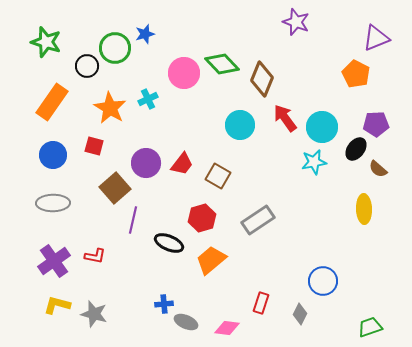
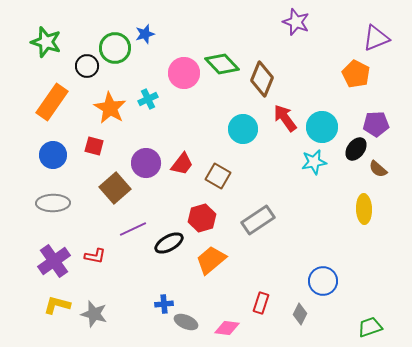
cyan circle at (240, 125): moved 3 px right, 4 px down
purple line at (133, 220): moved 9 px down; rotated 52 degrees clockwise
black ellipse at (169, 243): rotated 52 degrees counterclockwise
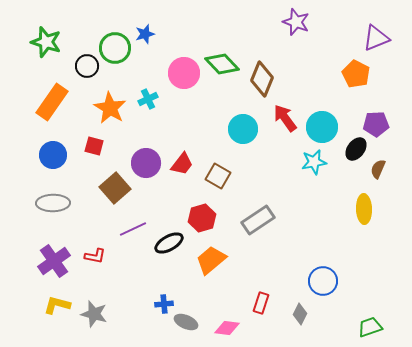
brown semicircle at (378, 169): rotated 72 degrees clockwise
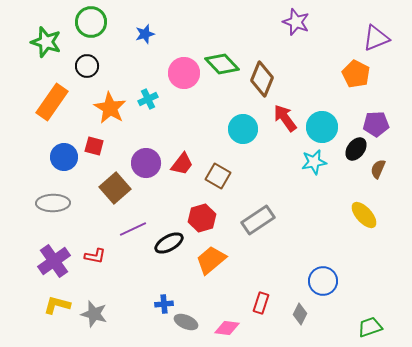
green circle at (115, 48): moved 24 px left, 26 px up
blue circle at (53, 155): moved 11 px right, 2 px down
yellow ellipse at (364, 209): moved 6 px down; rotated 40 degrees counterclockwise
